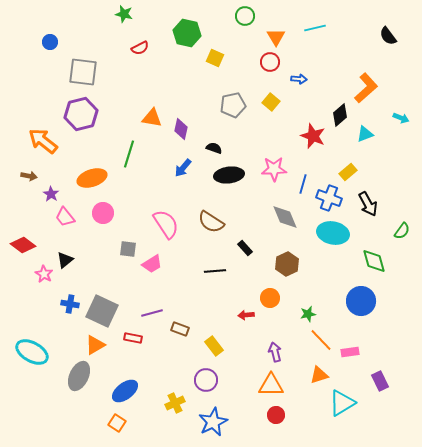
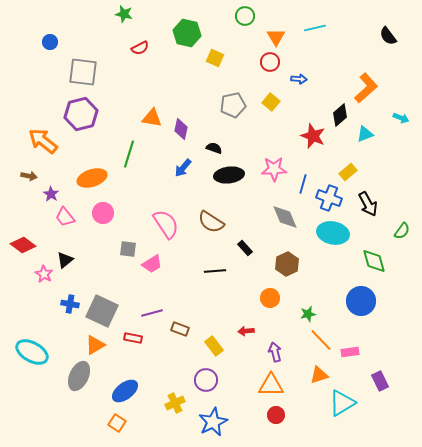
red arrow at (246, 315): moved 16 px down
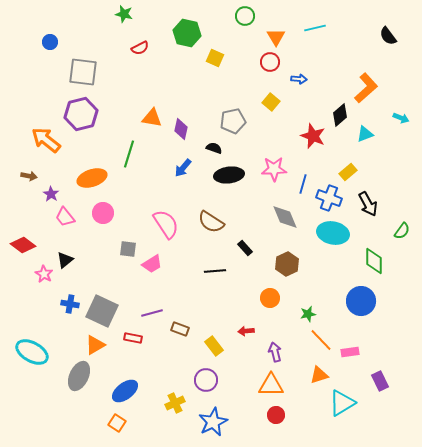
gray pentagon at (233, 105): moved 16 px down
orange arrow at (43, 141): moved 3 px right, 1 px up
green diamond at (374, 261): rotated 16 degrees clockwise
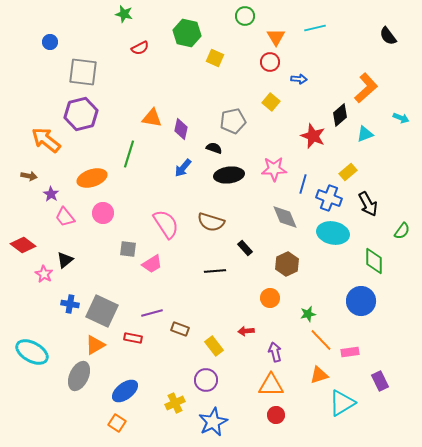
brown semicircle at (211, 222): rotated 16 degrees counterclockwise
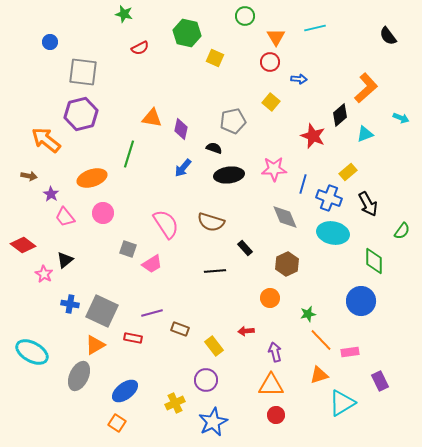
gray square at (128, 249): rotated 12 degrees clockwise
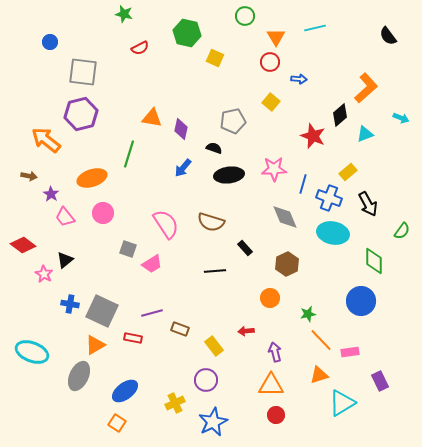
cyan ellipse at (32, 352): rotated 8 degrees counterclockwise
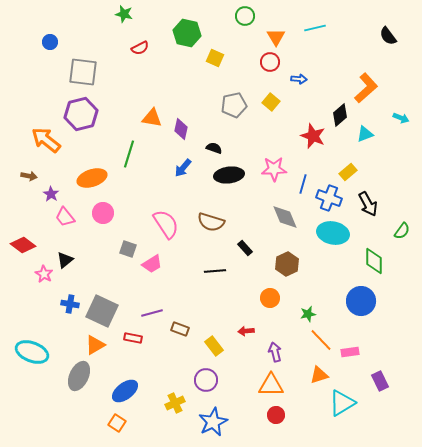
gray pentagon at (233, 121): moved 1 px right, 16 px up
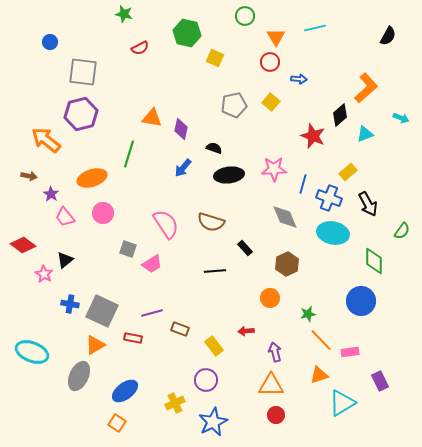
black semicircle at (388, 36): rotated 114 degrees counterclockwise
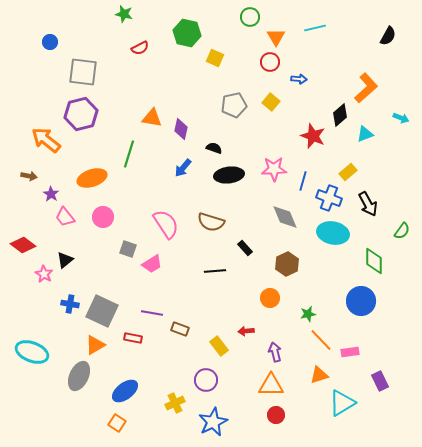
green circle at (245, 16): moved 5 px right, 1 px down
blue line at (303, 184): moved 3 px up
pink circle at (103, 213): moved 4 px down
purple line at (152, 313): rotated 25 degrees clockwise
yellow rectangle at (214, 346): moved 5 px right
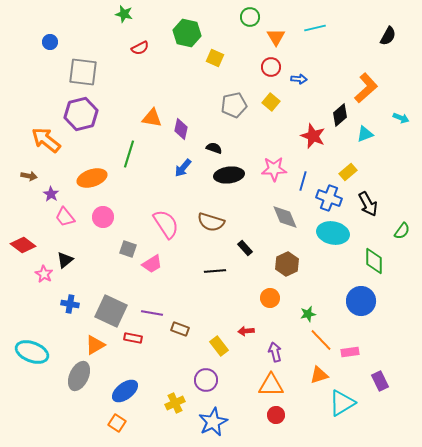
red circle at (270, 62): moved 1 px right, 5 px down
gray square at (102, 311): moved 9 px right
